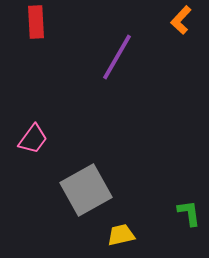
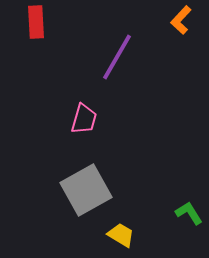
pink trapezoid: moved 51 px right, 20 px up; rotated 20 degrees counterclockwise
green L-shape: rotated 24 degrees counterclockwise
yellow trapezoid: rotated 44 degrees clockwise
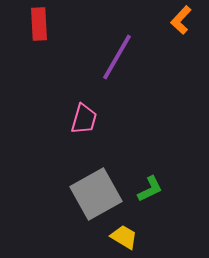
red rectangle: moved 3 px right, 2 px down
gray square: moved 10 px right, 4 px down
green L-shape: moved 39 px left, 24 px up; rotated 96 degrees clockwise
yellow trapezoid: moved 3 px right, 2 px down
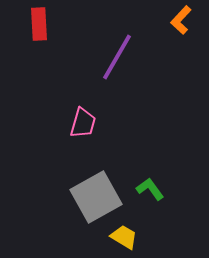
pink trapezoid: moved 1 px left, 4 px down
green L-shape: rotated 100 degrees counterclockwise
gray square: moved 3 px down
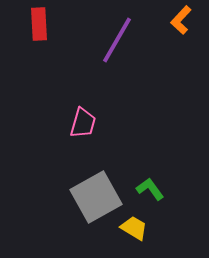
purple line: moved 17 px up
yellow trapezoid: moved 10 px right, 9 px up
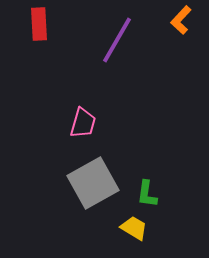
green L-shape: moved 3 px left, 5 px down; rotated 136 degrees counterclockwise
gray square: moved 3 px left, 14 px up
